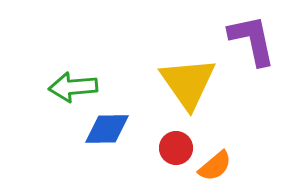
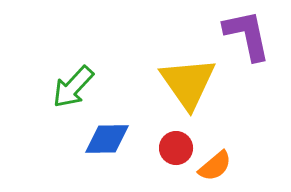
purple L-shape: moved 5 px left, 5 px up
green arrow: rotated 42 degrees counterclockwise
blue diamond: moved 10 px down
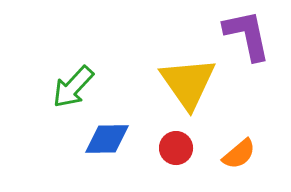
orange semicircle: moved 24 px right, 12 px up
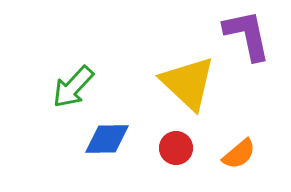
yellow triangle: rotated 12 degrees counterclockwise
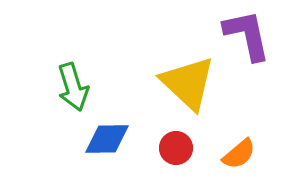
green arrow: rotated 60 degrees counterclockwise
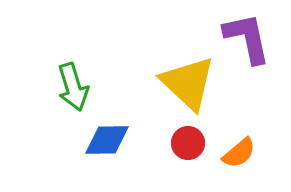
purple L-shape: moved 3 px down
blue diamond: moved 1 px down
red circle: moved 12 px right, 5 px up
orange semicircle: moved 1 px up
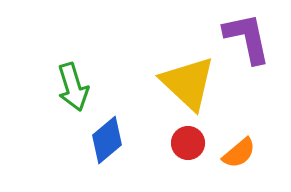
blue diamond: rotated 39 degrees counterclockwise
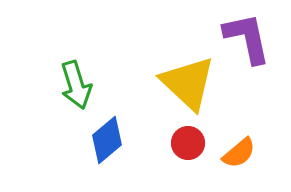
green arrow: moved 3 px right, 2 px up
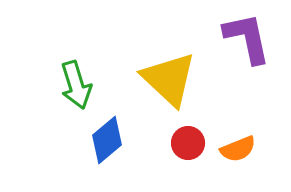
yellow triangle: moved 19 px left, 4 px up
orange semicircle: moved 1 px left, 4 px up; rotated 18 degrees clockwise
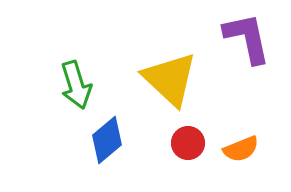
yellow triangle: moved 1 px right
orange semicircle: moved 3 px right
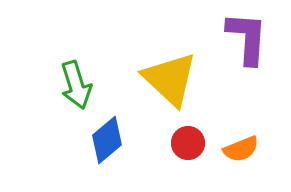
purple L-shape: rotated 16 degrees clockwise
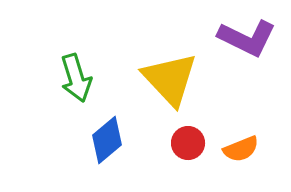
purple L-shape: rotated 112 degrees clockwise
yellow triangle: rotated 4 degrees clockwise
green arrow: moved 7 px up
